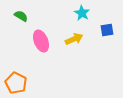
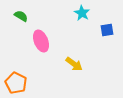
yellow arrow: moved 25 px down; rotated 60 degrees clockwise
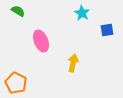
green semicircle: moved 3 px left, 5 px up
yellow arrow: moved 1 px left, 1 px up; rotated 114 degrees counterclockwise
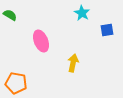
green semicircle: moved 8 px left, 4 px down
orange pentagon: rotated 15 degrees counterclockwise
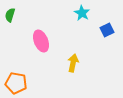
green semicircle: rotated 104 degrees counterclockwise
blue square: rotated 16 degrees counterclockwise
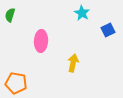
blue square: moved 1 px right
pink ellipse: rotated 25 degrees clockwise
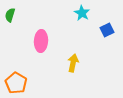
blue square: moved 1 px left
orange pentagon: rotated 20 degrees clockwise
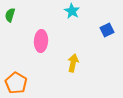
cyan star: moved 10 px left, 2 px up
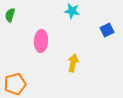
cyan star: rotated 21 degrees counterclockwise
orange pentagon: moved 1 px left, 1 px down; rotated 25 degrees clockwise
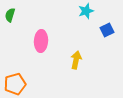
cyan star: moved 14 px right; rotated 28 degrees counterclockwise
yellow arrow: moved 3 px right, 3 px up
